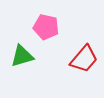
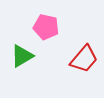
green triangle: rotated 15 degrees counterclockwise
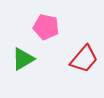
green triangle: moved 1 px right, 3 px down
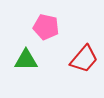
green triangle: moved 3 px right, 1 px down; rotated 30 degrees clockwise
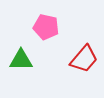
green triangle: moved 5 px left
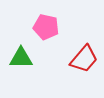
green triangle: moved 2 px up
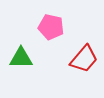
pink pentagon: moved 5 px right
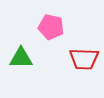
red trapezoid: rotated 52 degrees clockwise
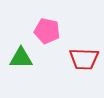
pink pentagon: moved 4 px left, 4 px down
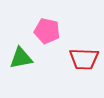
green triangle: rotated 10 degrees counterclockwise
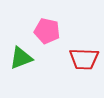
green triangle: rotated 10 degrees counterclockwise
